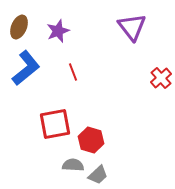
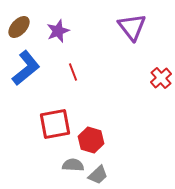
brown ellipse: rotated 20 degrees clockwise
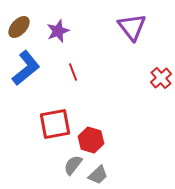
gray semicircle: rotated 55 degrees counterclockwise
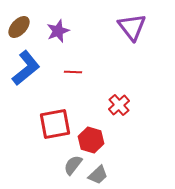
red line: rotated 66 degrees counterclockwise
red cross: moved 42 px left, 27 px down
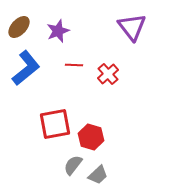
red line: moved 1 px right, 7 px up
red cross: moved 11 px left, 31 px up
red hexagon: moved 3 px up
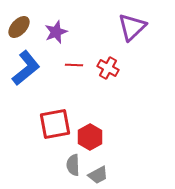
purple triangle: rotated 24 degrees clockwise
purple star: moved 2 px left, 1 px down
red cross: moved 6 px up; rotated 20 degrees counterclockwise
red hexagon: moved 1 px left; rotated 15 degrees clockwise
gray semicircle: rotated 40 degrees counterclockwise
gray trapezoid: rotated 15 degrees clockwise
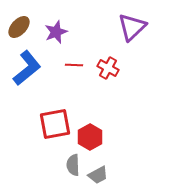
blue L-shape: moved 1 px right
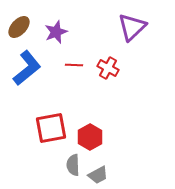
red square: moved 4 px left, 4 px down
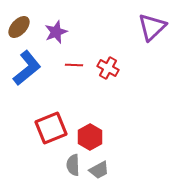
purple triangle: moved 20 px right
red square: rotated 12 degrees counterclockwise
gray trapezoid: moved 1 px right, 5 px up
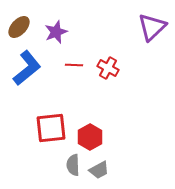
red square: rotated 16 degrees clockwise
